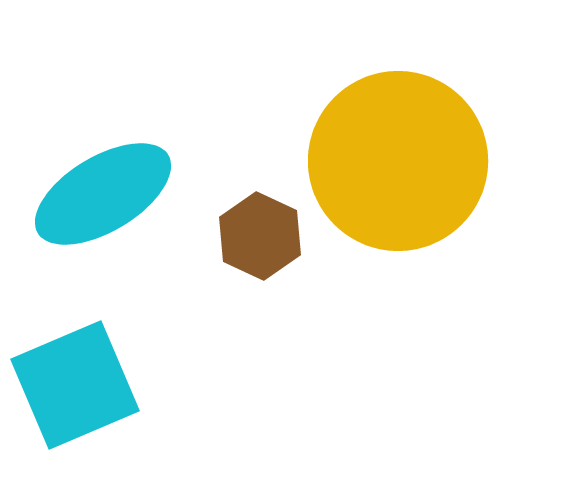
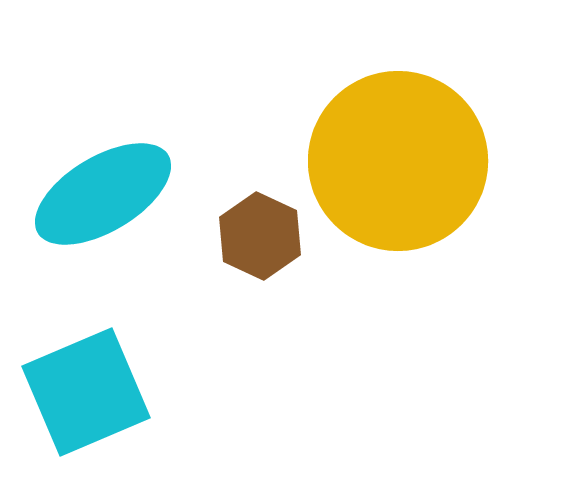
cyan square: moved 11 px right, 7 px down
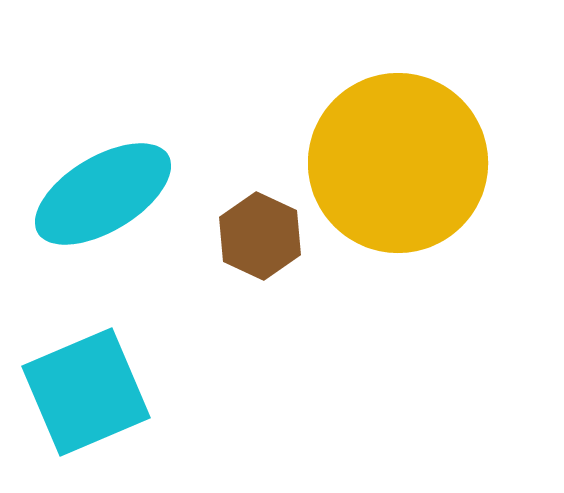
yellow circle: moved 2 px down
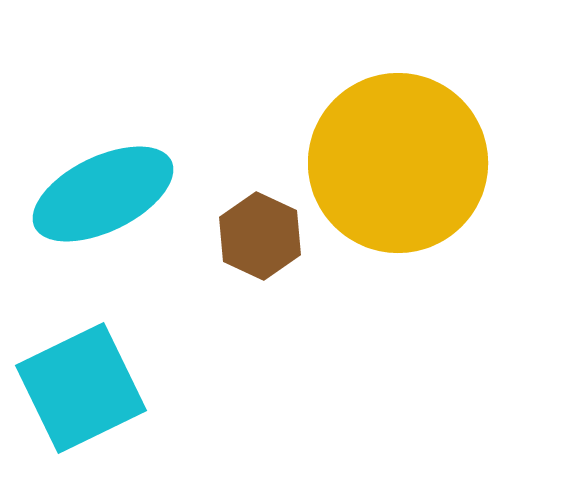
cyan ellipse: rotated 5 degrees clockwise
cyan square: moved 5 px left, 4 px up; rotated 3 degrees counterclockwise
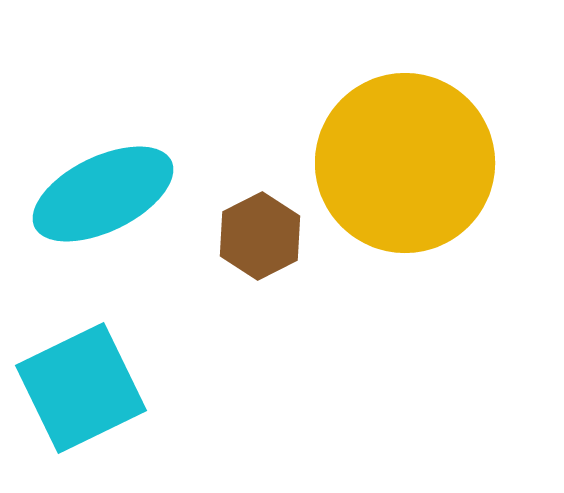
yellow circle: moved 7 px right
brown hexagon: rotated 8 degrees clockwise
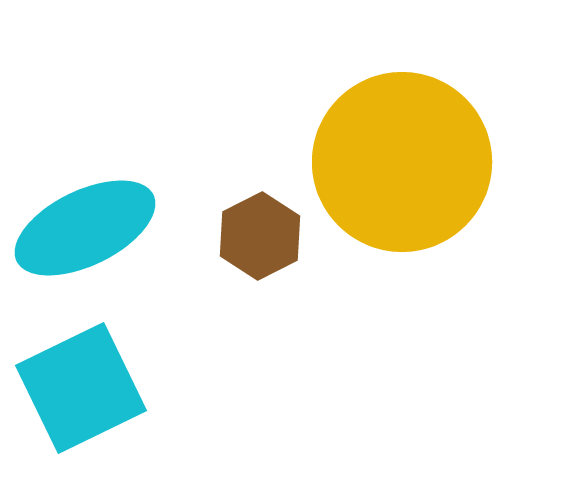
yellow circle: moved 3 px left, 1 px up
cyan ellipse: moved 18 px left, 34 px down
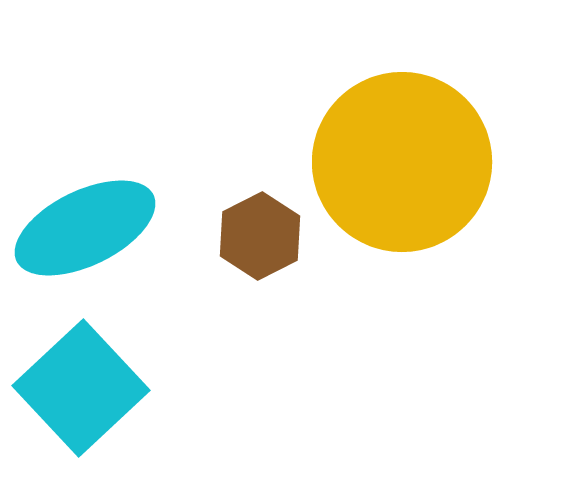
cyan square: rotated 17 degrees counterclockwise
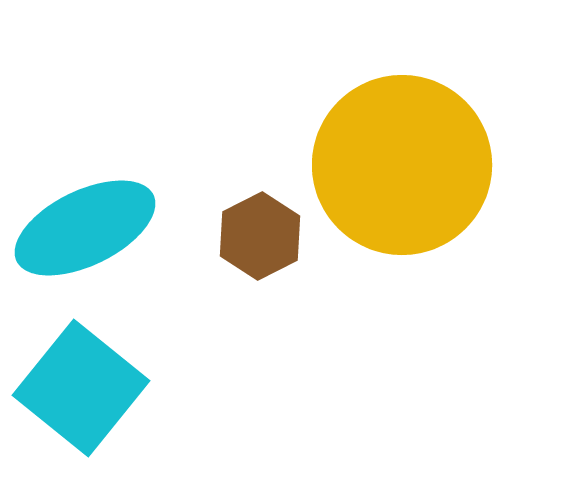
yellow circle: moved 3 px down
cyan square: rotated 8 degrees counterclockwise
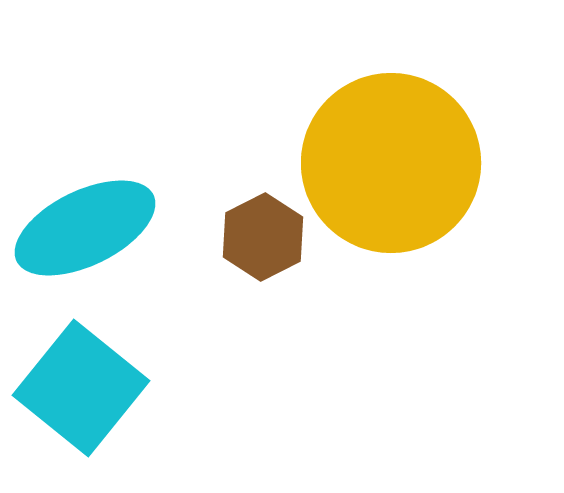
yellow circle: moved 11 px left, 2 px up
brown hexagon: moved 3 px right, 1 px down
